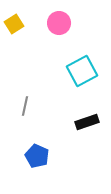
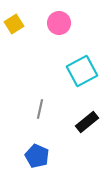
gray line: moved 15 px right, 3 px down
black rectangle: rotated 20 degrees counterclockwise
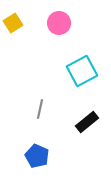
yellow square: moved 1 px left, 1 px up
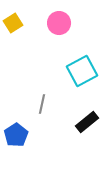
gray line: moved 2 px right, 5 px up
blue pentagon: moved 21 px left, 21 px up; rotated 15 degrees clockwise
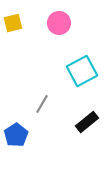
yellow square: rotated 18 degrees clockwise
gray line: rotated 18 degrees clockwise
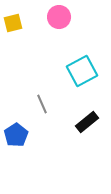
pink circle: moved 6 px up
gray line: rotated 54 degrees counterclockwise
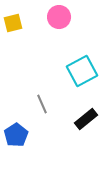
black rectangle: moved 1 px left, 3 px up
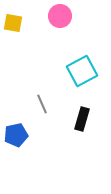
pink circle: moved 1 px right, 1 px up
yellow square: rotated 24 degrees clockwise
black rectangle: moved 4 px left; rotated 35 degrees counterclockwise
blue pentagon: rotated 20 degrees clockwise
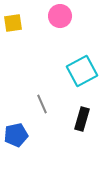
yellow square: rotated 18 degrees counterclockwise
